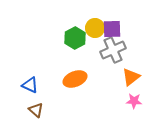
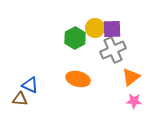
orange ellipse: moved 3 px right; rotated 35 degrees clockwise
brown triangle: moved 16 px left, 11 px up; rotated 35 degrees counterclockwise
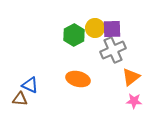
green hexagon: moved 1 px left, 3 px up
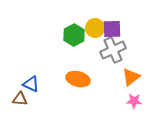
blue triangle: moved 1 px right, 1 px up
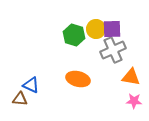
yellow circle: moved 1 px right, 1 px down
green hexagon: rotated 15 degrees counterclockwise
orange triangle: rotated 48 degrees clockwise
blue triangle: moved 1 px down
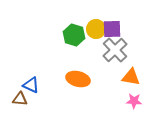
gray cross: moved 2 px right; rotated 20 degrees counterclockwise
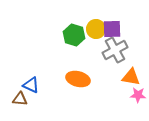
gray cross: rotated 15 degrees clockwise
pink star: moved 4 px right, 6 px up
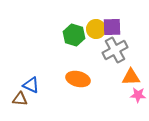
purple square: moved 2 px up
orange triangle: rotated 12 degrees counterclockwise
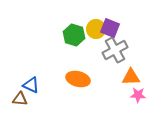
purple square: moved 2 px left, 1 px down; rotated 24 degrees clockwise
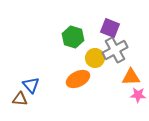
yellow circle: moved 1 px left, 29 px down
green hexagon: moved 1 px left, 2 px down
orange ellipse: rotated 40 degrees counterclockwise
blue triangle: rotated 24 degrees clockwise
